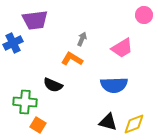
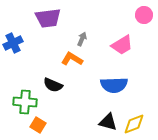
purple trapezoid: moved 13 px right, 2 px up
pink trapezoid: moved 3 px up
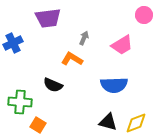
gray arrow: moved 2 px right, 1 px up
green cross: moved 5 px left
yellow diamond: moved 2 px right, 1 px up
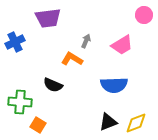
gray arrow: moved 2 px right, 3 px down
blue cross: moved 2 px right, 1 px up
black triangle: rotated 36 degrees counterclockwise
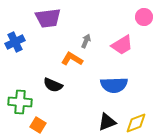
pink circle: moved 2 px down
black triangle: moved 1 px left
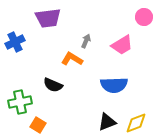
green cross: rotated 15 degrees counterclockwise
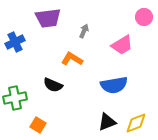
gray arrow: moved 2 px left, 10 px up
blue semicircle: rotated 8 degrees counterclockwise
green cross: moved 5 px left, 4 px up
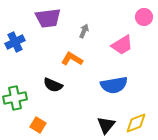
black triangle: moved 1 px left, 3 px down; rotated 30 degrees counterclockwise
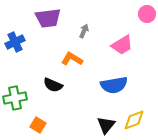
pink circle: moved 3 px right, 3 px up
yellow diamond: moved 2 px left, 3 px up
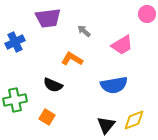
gray arrow: rotated 72 degrees counterclockwise
green cross: moved 2 px down
orange square: moved 9 px right, 8 px up
